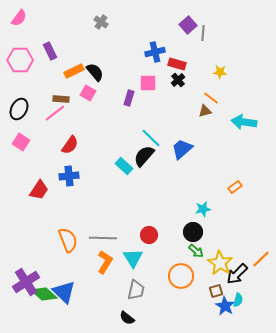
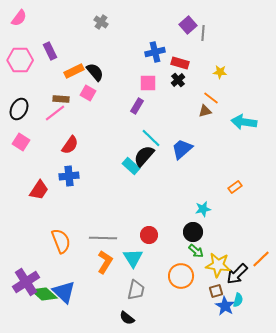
red rectangle at (177, 64): moved 3 px right, 1 px up
purple rectangle at (129, 98): moved 8 px right, 8 px down; rotated 14 degrees clockwise
cyan rectangle at (124, 166): moved 7 px right
orange semicircle at (68, 240): moved 7 px left, 1 px down
yellow star at (220, 263): moved 2 px left, 2 px down; rotated 25 degrees counterclockwise
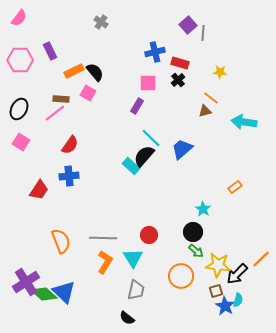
cyan star at (203, 209): rotated 28 degrees counterclockwise
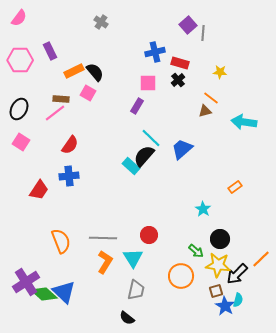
black circle at (193, 232): moved 27 px right, 7 px down
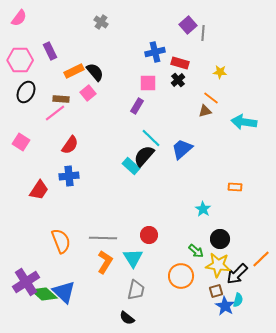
pink square at (88, 93): rotated 21 degrees clockwise
black ellipse at (19, 109): moved 7 px right, 17 px up
orange rectangle at (235, 187): rotated 40 degrees clockwise
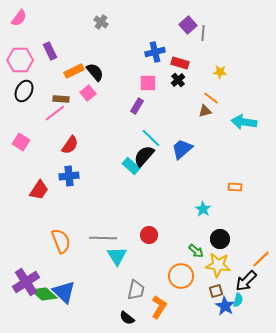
black ellipse at (26, 92): moved 2 px left, 1 px up
cyan triangle at (133, 258): moved 16 px left, 2 px up
orange L-shape at (105, 262): moved 54 px right, 45 px down
black arrow at (237, 274): moved 9 px right, 7 px down
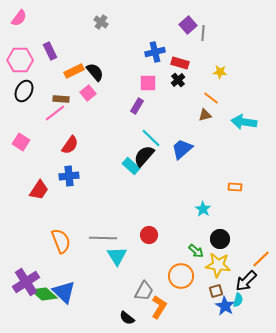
brown triangle at (205, 111): moved 4 px down
gray trapezoid at (136, 290): moved 8 px right, 1 px down; rotated 15 degrees clockwise
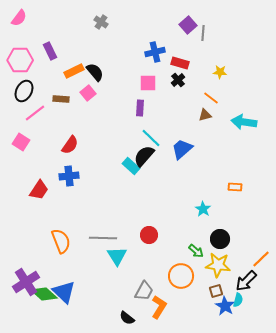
purple rectangle at (137, 106): moved 3 px right, 2 px down; rotated 28 degrees counterclockwise
pink line at (55, 113): moved 20 px left
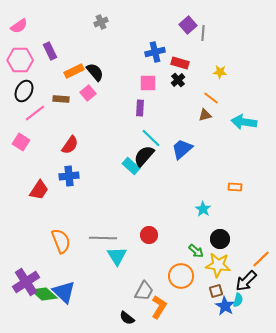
pink semicircle at (19, 18): moved 8 px down; rotated 18 degrees clockwise
gray cross at (101, 22): rotated 32 degrees clockwise
